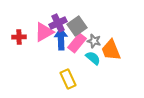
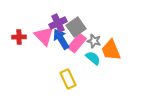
gray square: moved 1 px left, 1 px down
pink triangle: moved 4 px down; rotated 45 degrees counterclockwise
blue arrow: rotated 30 degrees counterclockwise
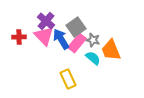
purple cross: moved 12 px left, 2 px up; rotated 24 degrees counterclockwise
gray star: moved 1 px left, 1 px up
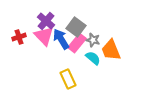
gray square: rotated 18 degrees counterclockwise
red cross: rotated 16 degrees counterclockwise
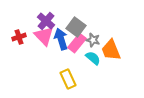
blue arrow: rotated 15 degrees clockwise
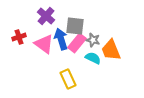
purple cross: moved 5 px up
gray square: moved 1 px left, 1 px up; rotated 30 degrees counterclockwise
pink triangle: moved 8 px down; rotated 10 degrees counterclockwise
cyan semicircle: rotated 14 degrees counterclockwise
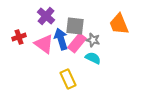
orange trapezoid: moved 8 px right, 26 px up
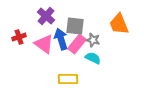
pink rectangle: moved 1 px down
yellow rectangle: rotated 66 degrees counterclockwise
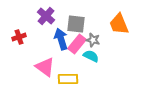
gray square: moved 1 px right, 2 px up
pink triangle: moved 1 px right, 23 px down
cyan semicircle: moved 2 px left, 2 px up
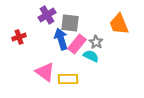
purple cross: moved 1 px right, 1 px up; rotated 18 degrees clockwise
gray square: moved 6 px left, 1 px up
gray star: moved 3 px right, 2 px down; rotated 16 degrees clockwise
pink triangle: moved 5 px down
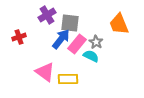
blue arrow: rotated 55 degrees clockwise
